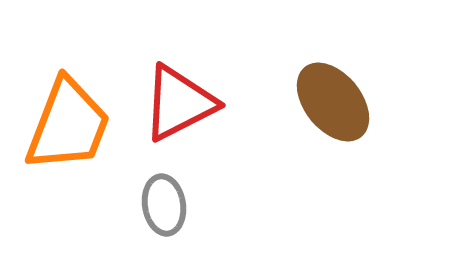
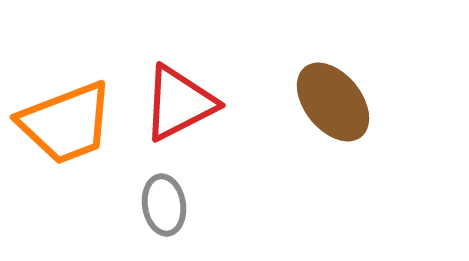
orange trapezoid: moved 2 px left, 2 px up; rotated 48 degrees clockwise
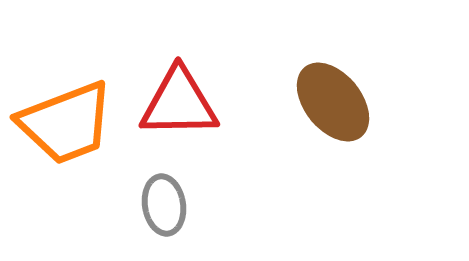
red triangle: rotated 26 degrees clockwise
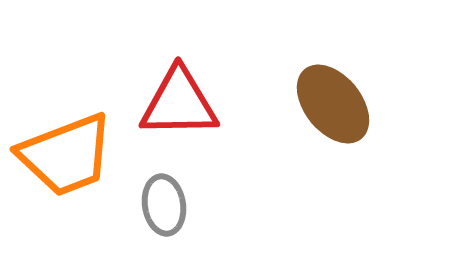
brown ellipse: moved 2 px down
orange trapezoid: moved 32 px down
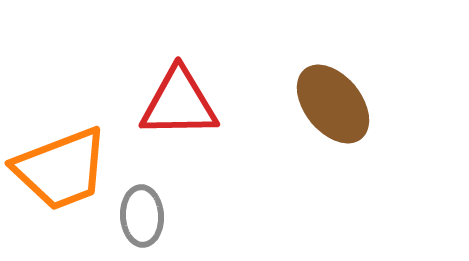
orange trapezoid: moved 5 px left, 14 px down
gray ellipse: moved 22 px left, 11 px down; rotated 6 degrees clockwise
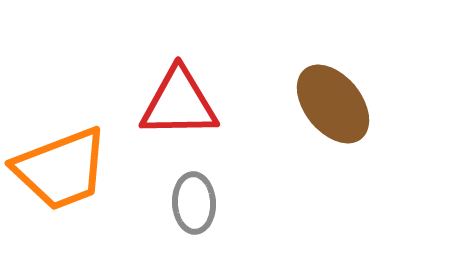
gray ellipse: moved 52 px right, 13 px up
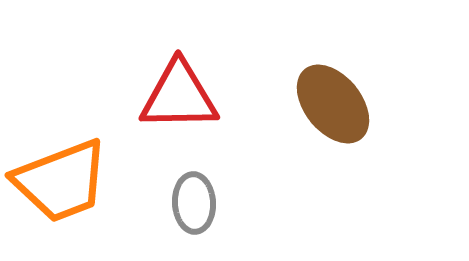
red triangle: moved 7 px up
orange trapezoid: moved 12 px down
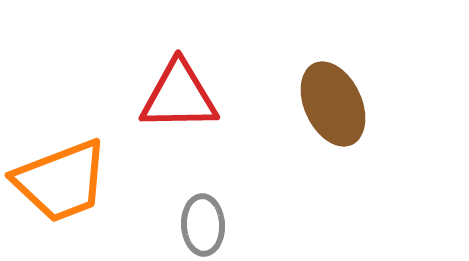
brown ellipse: rotated 14 degrees clockwise
gray ellipse: moved 9 px right, 22 px down
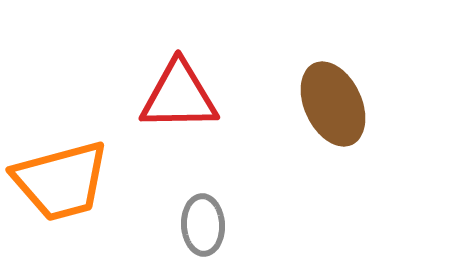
orange trapezoid: rotated 6 degrees clockwise
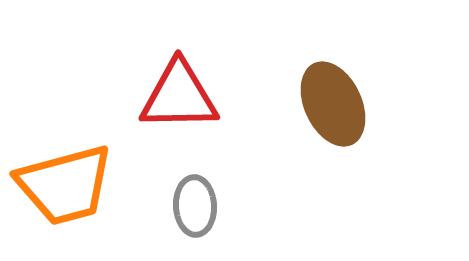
orange trapezoid: moved 4 px right, 4 px down
gray ellipse: moved 8 px left, 19 px up
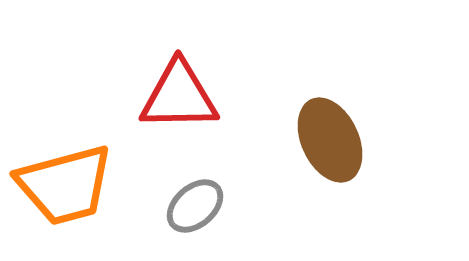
brown ellipse: moved 3 px left, 36 px down
gray ellipse: rotated 52 degrees clockwise
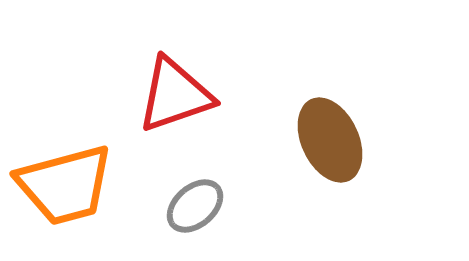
red triangle: moved 4 px left, 1 px up; rotated 18 degrees counterclockwise
